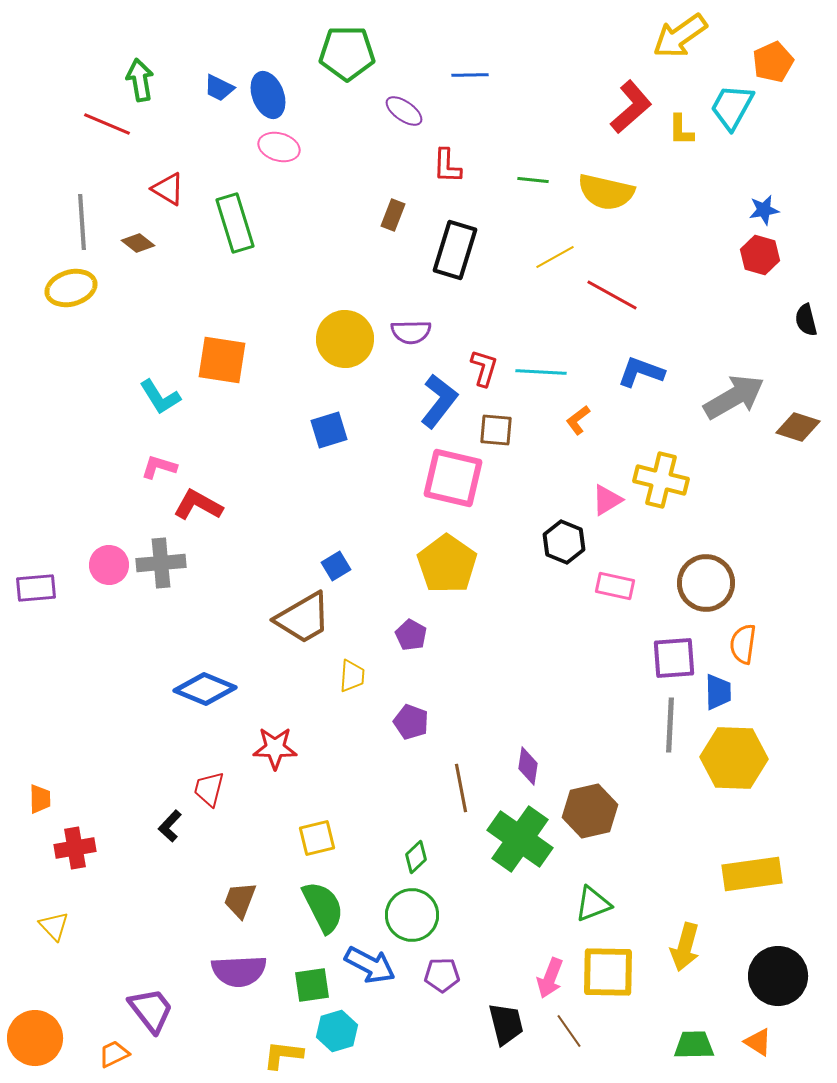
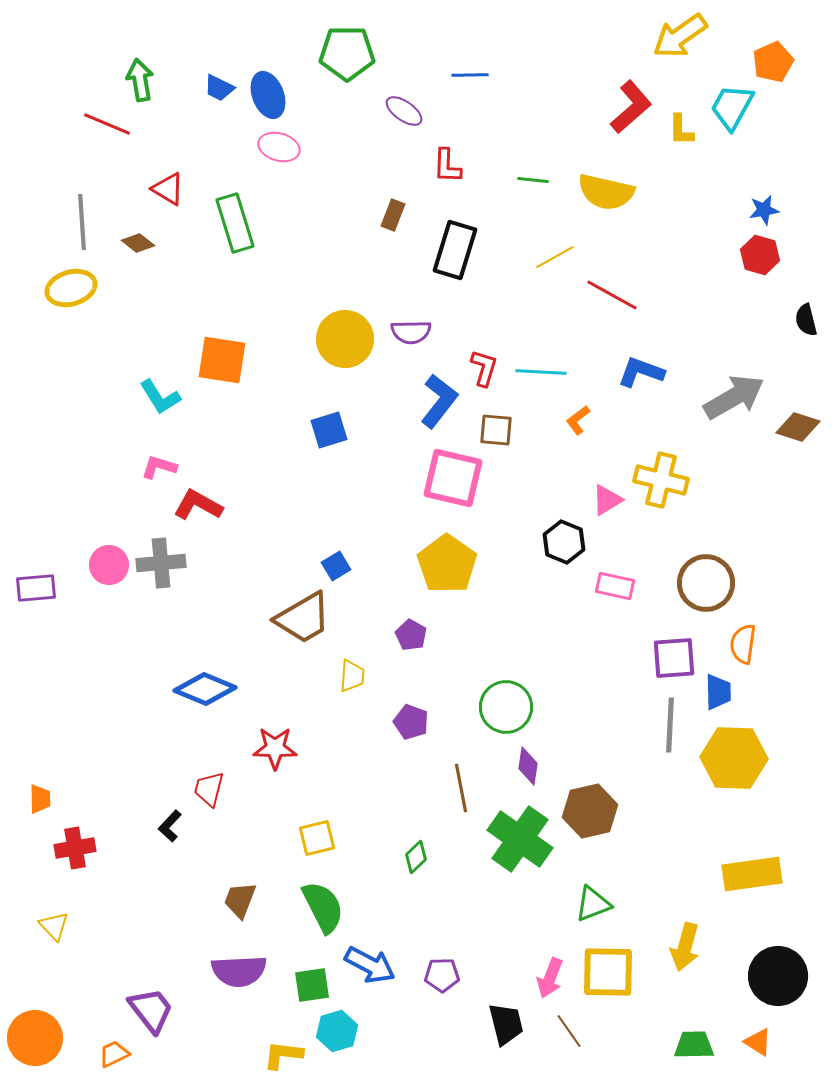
green circle at (412, 915): moved 94 px right, 208 px up
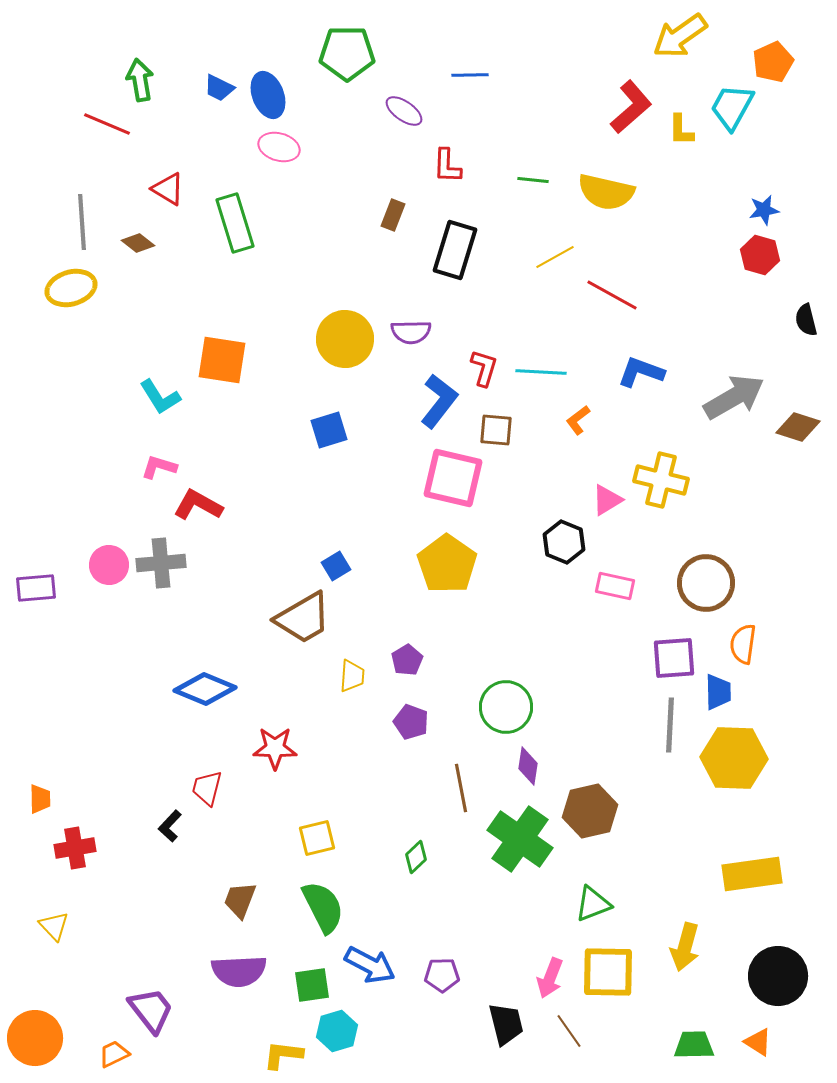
purple pentagon at (411, 635): moved 4 px left, 25 px down; rotated 12 degrees clockwise
red trapezoid at (209, 789): moved 2 px left, 1 px up
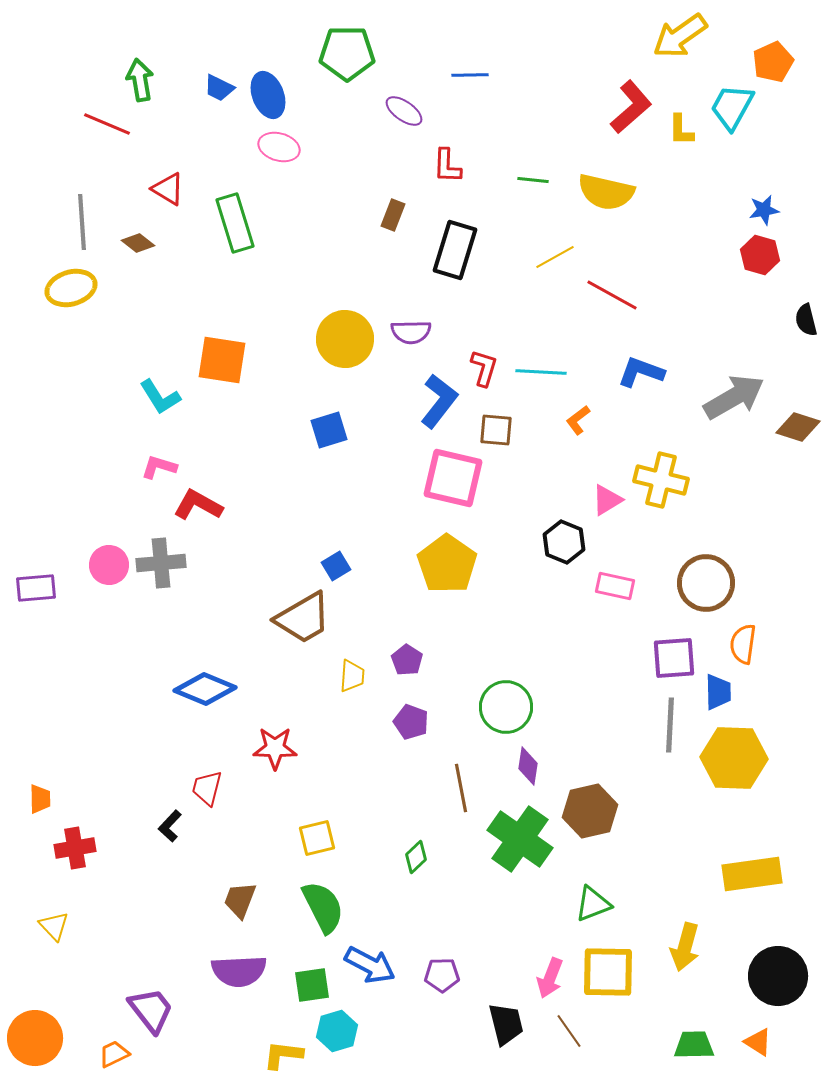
purple pentagon at (407, 660): rotated 8 degrees counterclockwise
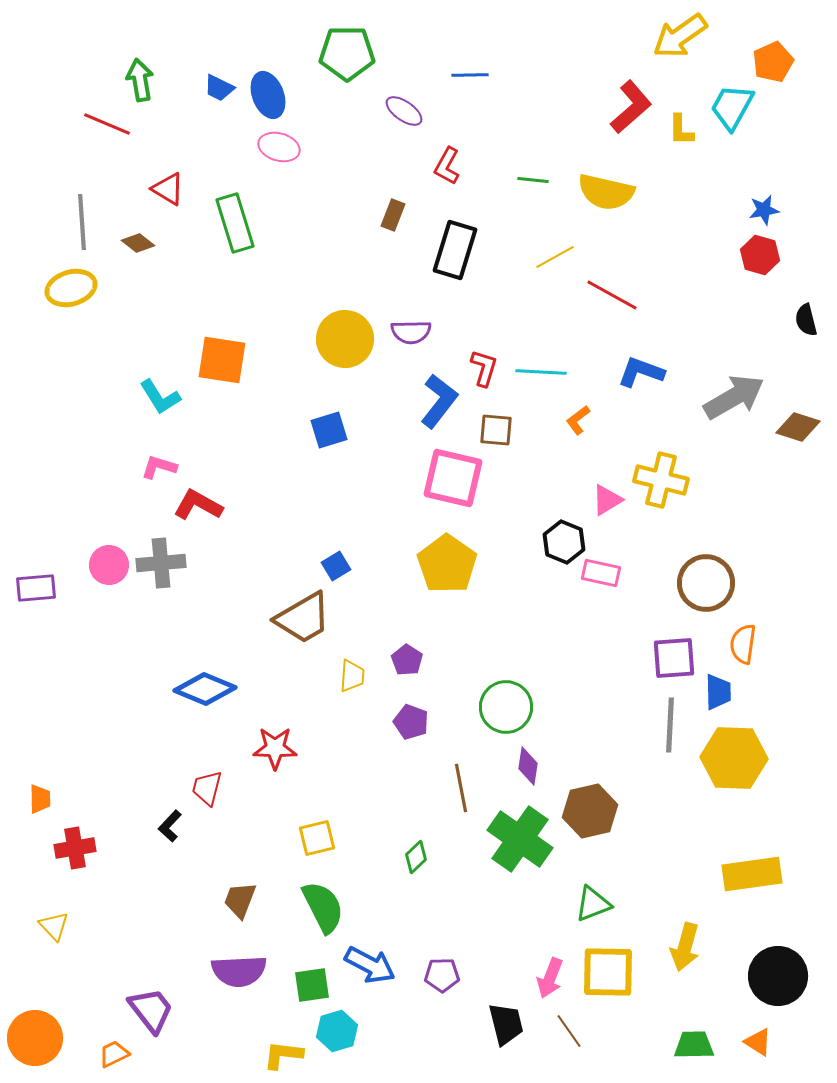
red L-shape at (447, 166): rotated 27 degrees clockwise
pink rectangle at (615, 586): moved 14 px left, 13 px up
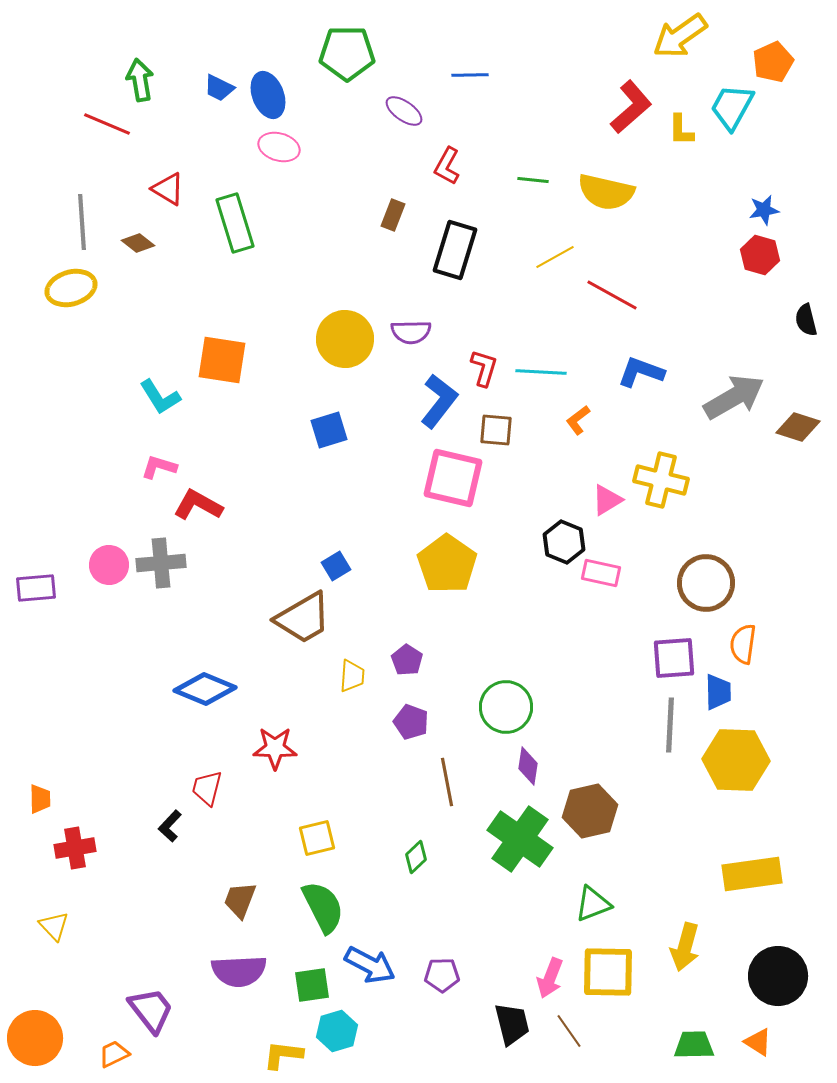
yellow hexagon at (734, 758): moved 2 px right, 2 px down
brown line at (461, 788): moved 14 px left, 6 px up
black trapezoid at (506, 1024): moved 6 px right
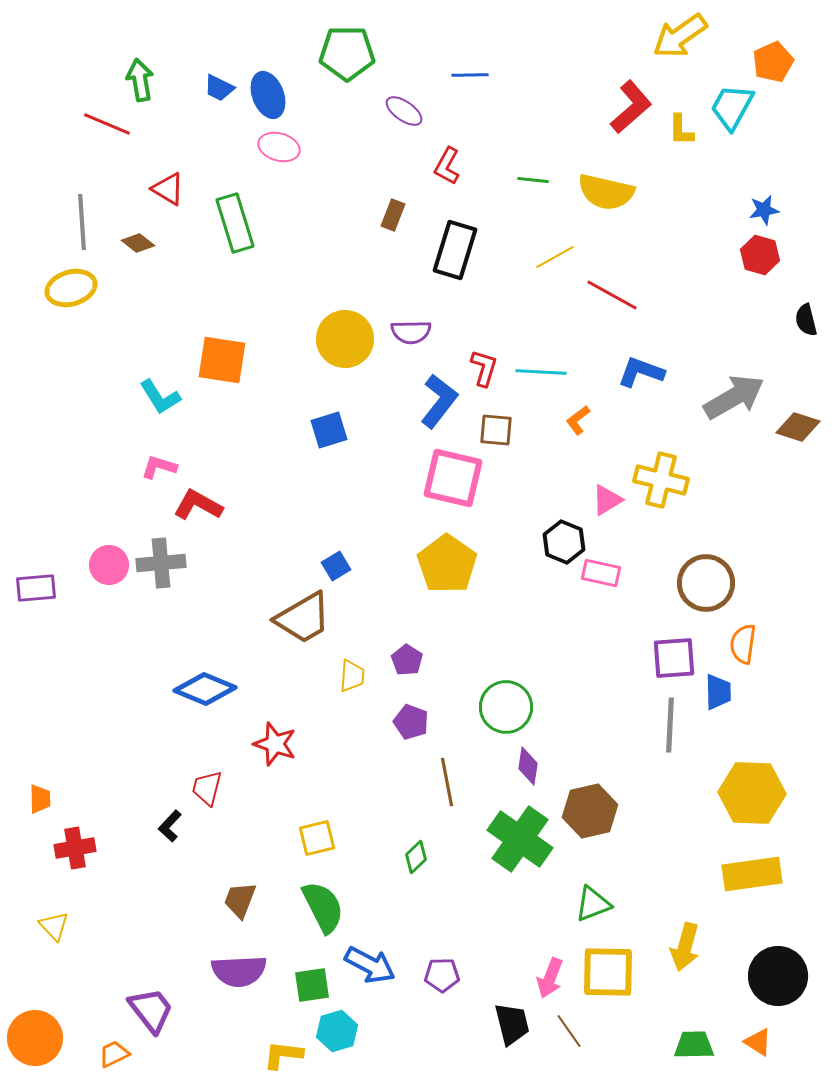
red star at (275, 748): moved 4 px up; rotated 18 degrees clockwise
yellow hexagon at (736, 760): moved 16 px right, 33 px down
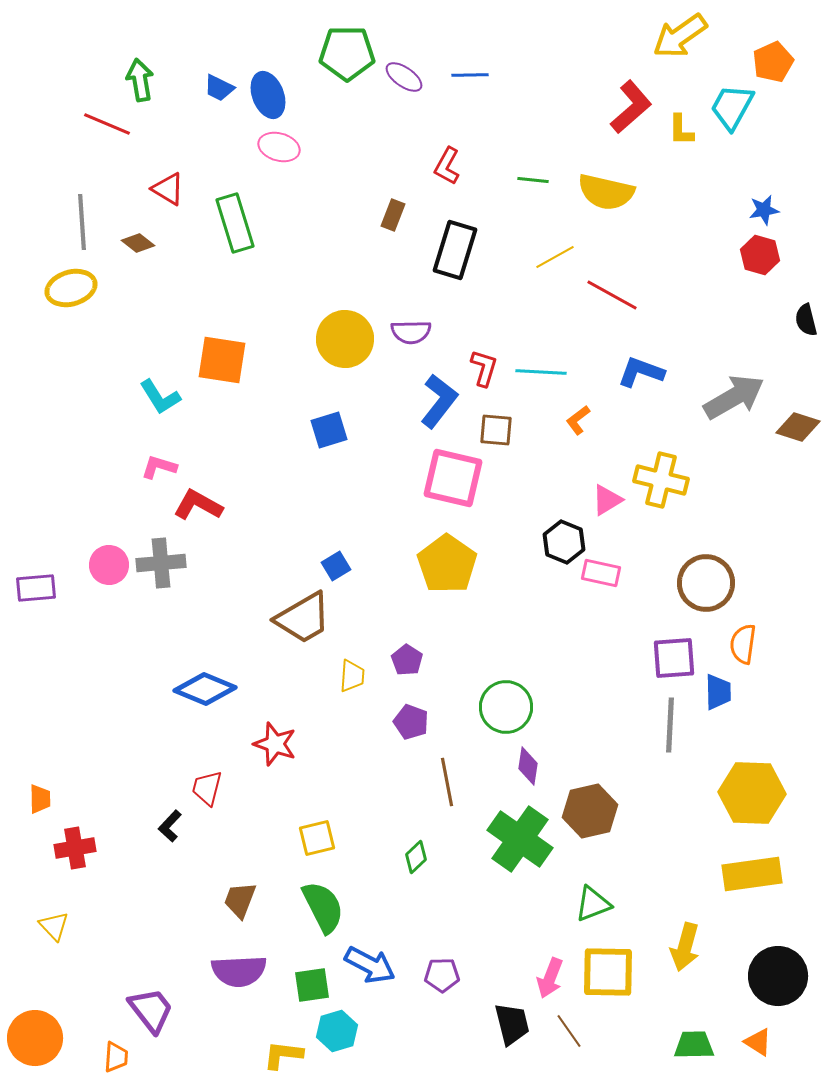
purple ellipse at (404, 111): moved 34 px up
orange trapezoid at (114, 1054): moved 2 px right, 3 px down; rotated 120 degrees clockwise
